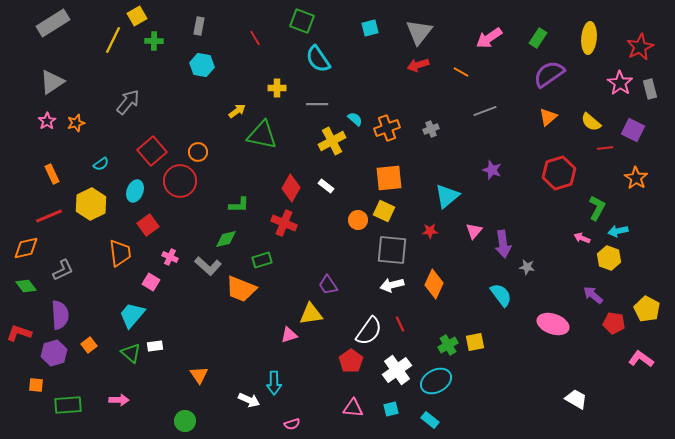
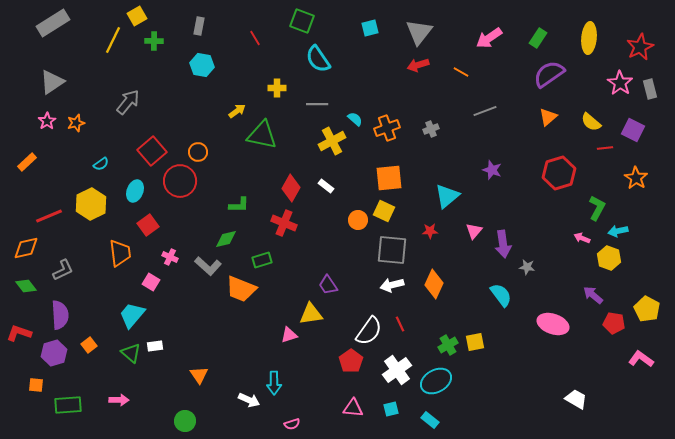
orange rectangle at (52, 174): moved 25 px left, 12 px up; rotated 72 degrees clockwise
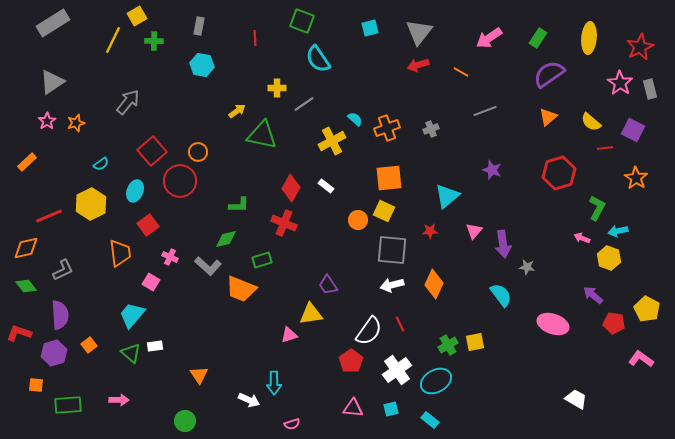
red line at (255, 38): rotated 28 degrees clockwise
gray line at (317, 104): moved 13 px left; rotated 35 degrees counterclockwise
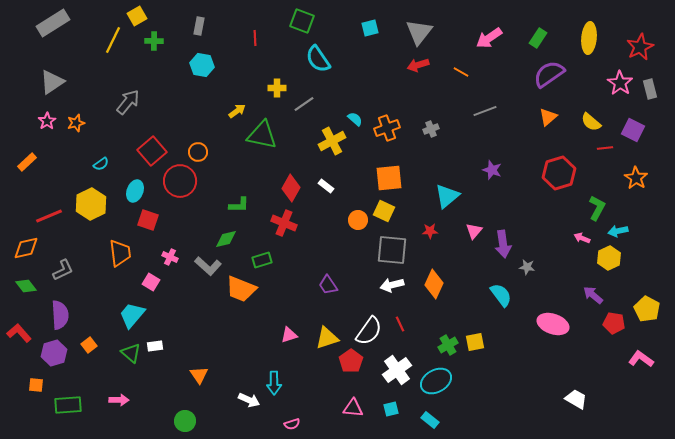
red square at (148, 225): moved 5 px up; rotated 35 degrees counterclockwise
yellow hexagon at (609, 258): rotated 15 degrees clockwise
yellow triangle at (311, 314): moved 16 px right, 24 px down; rotated 10 degrees counterclockwise
red L-shape at (19, 333): rotated 30 degrees clockwise
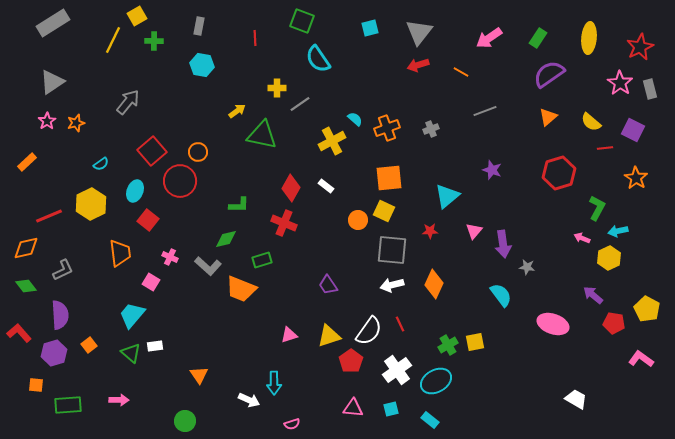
gray line at (304, 104): moved 4 px left
red square at (148, 220): rotated 20 degrees clockwise
yellow triangle at (327, 338): moved 2 px right, 2 px up
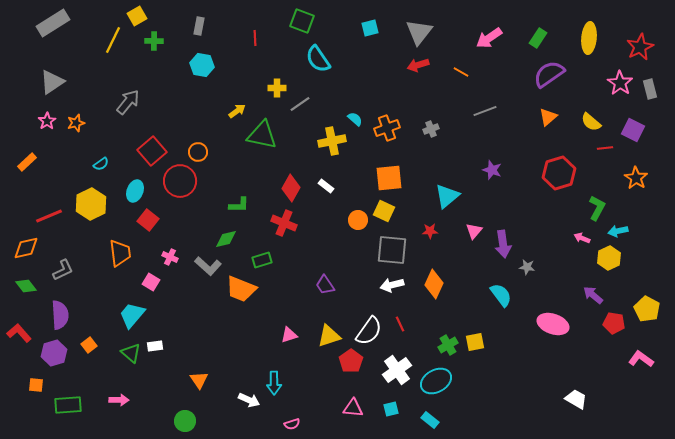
yellow cross at (332, 141): rotated 16 degrees clockwise
purple trapezoid at (328, 285): moved 3 px left
orange triangle at (199, 375): moved 5 px down
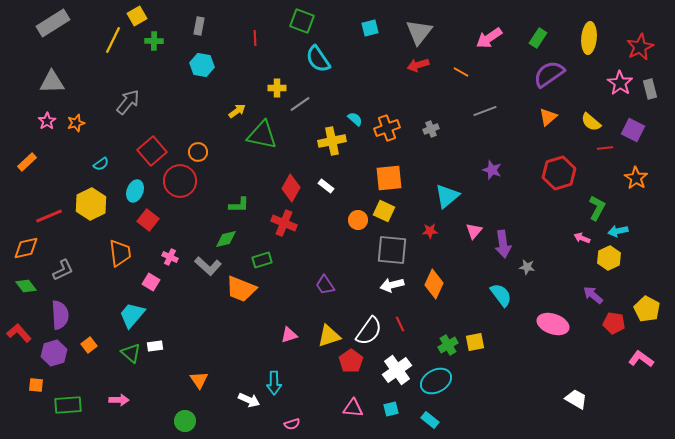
gray triangle at (52, 82): rotated 32 degrees clockwise
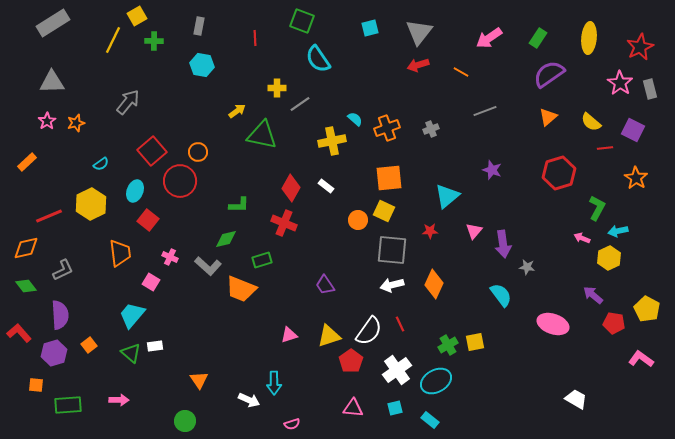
cyan square at (391, 409): moved 4 px right, 1 px up
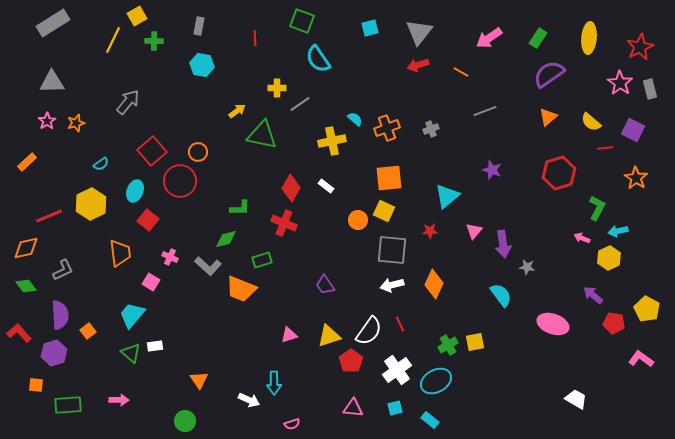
green L-shape at (239, 205): moved 1 px right, 3 px down
orange square at (89, 345): moved 1 px left, 14 px up
